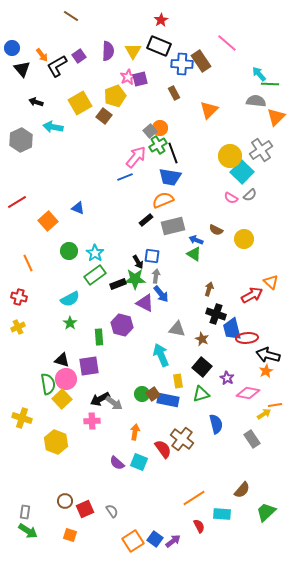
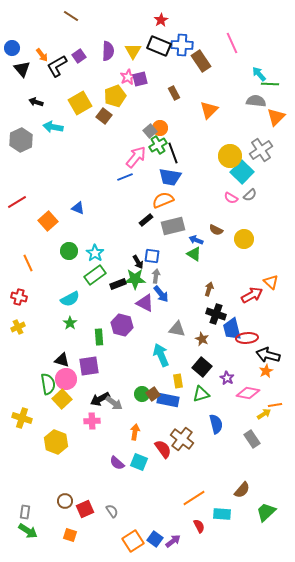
pink line at (227, 43): moved 5 px right; rotated 25 degrees clockwise
blue cross at (182, 64): moved 19 px up
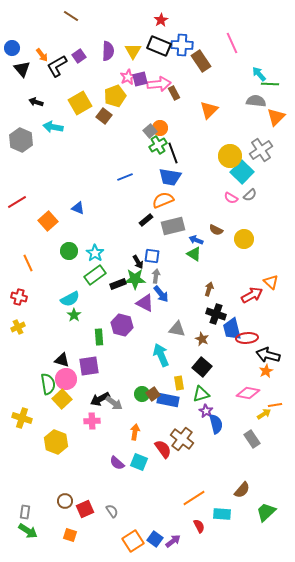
gray hexagon at (21, 140): rotated 10 degrees counterclockwise
pink arrow at (136, 157): moved 23 px right, 73 px up; rotated 45 degrees clockwise
green star at (70, 323): moved 4 px right, 8 px up
purple star at (227, 378): moved 21 px left, 33 px down
yellow rectangle at (178, 381): moved 1 px right, 2 px down
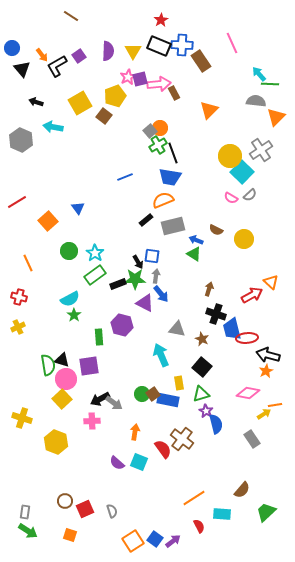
blue triangle at (78, 208): rotated 32 degrees clockwise
green semicircle at (48, 384): moved 19 px up
gray semicircle at (112, 511): rotated 16 degrees clockwise
